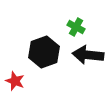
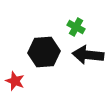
black hexagon: rotated 16 degrees clockwise
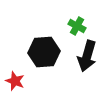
green cross: moved 1 px right, 1 px up
black arrow: moved 1 px left, 1 px down; rotated 80 degrees counterclockwise
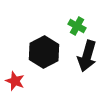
black hexagon: rotated 24 degrees counterclockwise
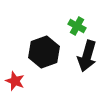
black hexagon: rotated 8 degrees clockwise
